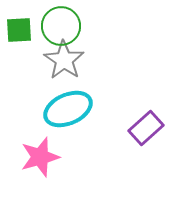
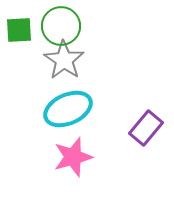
purple rectangle: rotated 8 degrees counterclockwise
pink star: moved 33 px right
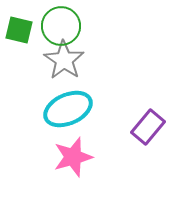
green square: rotated 16 degrees clockwise
purple rectangle: moved 2 px right, 1 px up
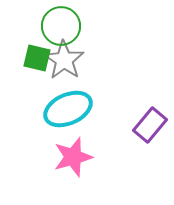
green square: moved 18 px right, 28 px down
purple rectangle: moved 2 px right, 2 px up
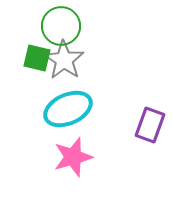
purple rectangle: rotated 20 degrees counterclockwise
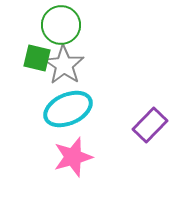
green circle: moved 1 px up
gray star: moved 5 px down
purple rectangle: rotated 24 degrees clockwise
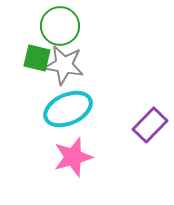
green circle: moved 1 px left, 1 px down
gray star: rotated 24 degrees counterclockwise
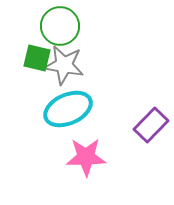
purple rectangle: moved 1 px right
pink star: moved 13 px right; rotated 15 degrees clockwise
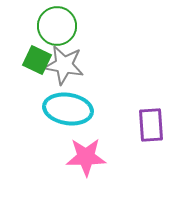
green circle: moved 3 px left
green square: moved 2 px down; rotated 12 degrees clockwise
cyan ellipse: rotated 33 degrees clockwise
purple rectangle: rotated 48 degrees counterclockwise
